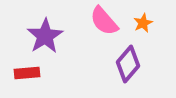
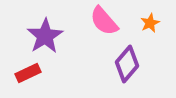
orange star: moved 7 px right
purple diamond: moved 1 px left
red rectangle: moved 1 px right; rotated 20 degrees counterclockwise
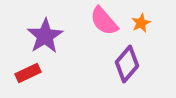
orange star: moved 9 px left
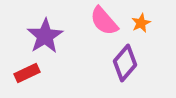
purple diamond: moved 2 px left, 1 px up
red rectangle: moved 1 px left
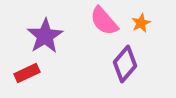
purple diamond: moved 1 px down
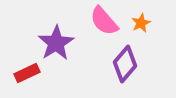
purple star: moved 11 px right, 7 px down
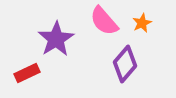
orange star: moved 1 px right
purple star: moved 4 px up
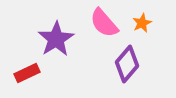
pink semicircle: moved 2 px down
purple diamond: moved 2 px right
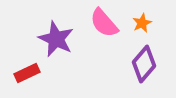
purple star: rotated 15 degrees counterclockwise
purple diamond: moved 17 px right
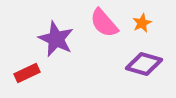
purple diamond: rotated 66 degrees clockwise
